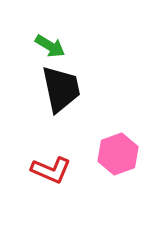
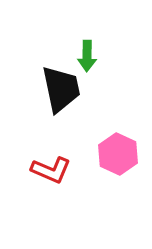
green arrow: moved 37 px right, 10 px down; rotated 60 degrees clockwise
pink hexagon: rotated 15 degrees counterclockwise
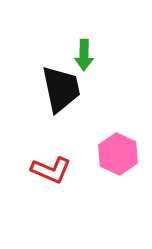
green arrow: moved 3 px left, 1 px up
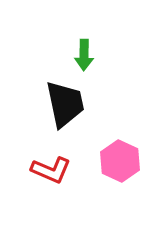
black trapezoid: moved 4 px right, 15 px down
pink hexagon: moved 2 px right, 7 px down
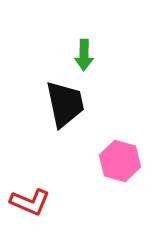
pink hexagon: rotated 9 degrees counterclockwise
red L-shape: moved 21 px left, 32 px down
